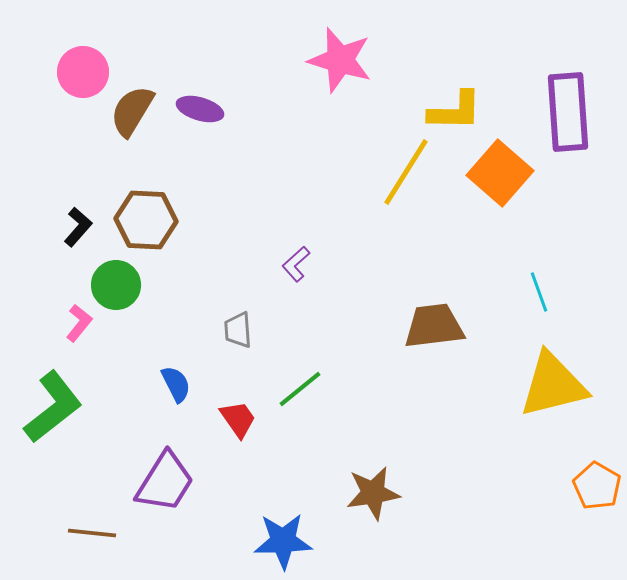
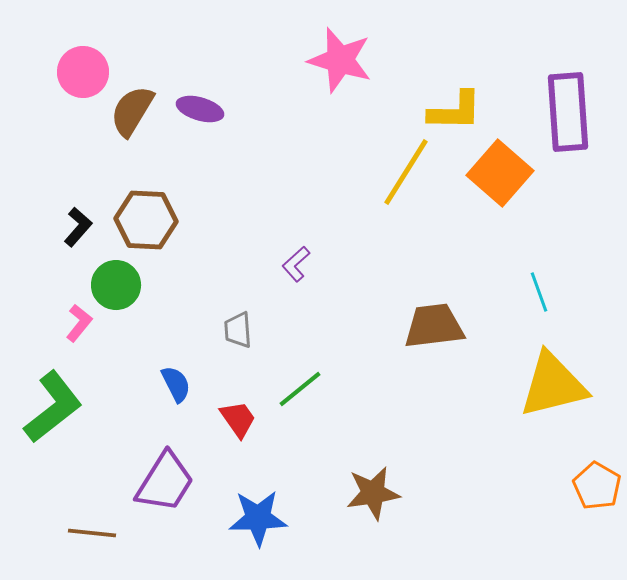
blue star: moved 25 px left, 23 px up
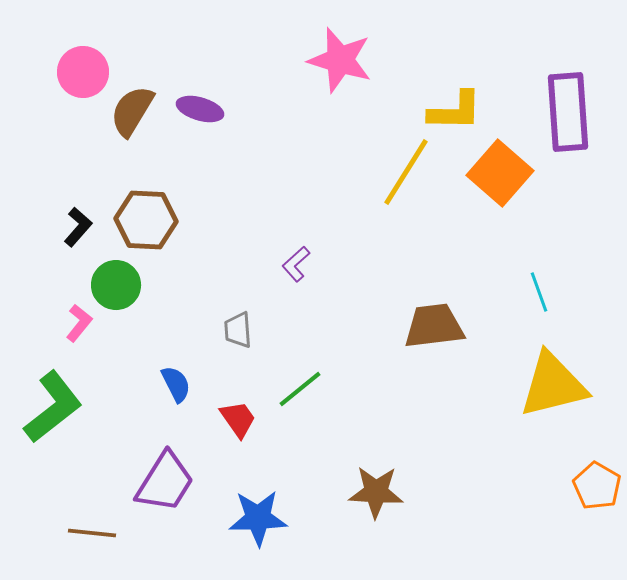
brown star: moved 3 px right, 1 px up; rotated 12 degrees clockwise
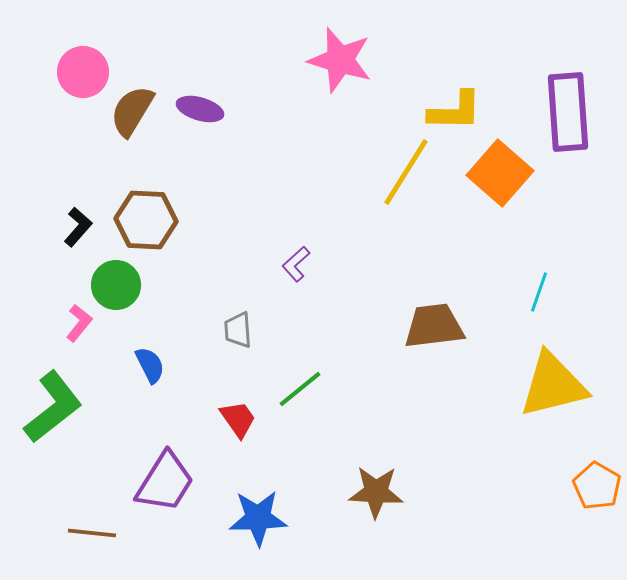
cyan line: rotated 39 degrees clockwise
blue semicircle: moved 26 px left, 19 px up
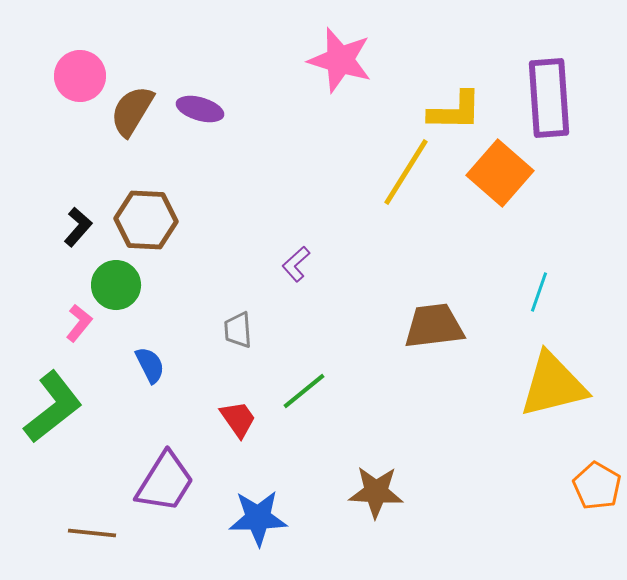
pink circle: moved 3 px left, 4 px down
purple rectangle: moved 19 px left, 14 px up
green line: moved 4 px right, 2 px down
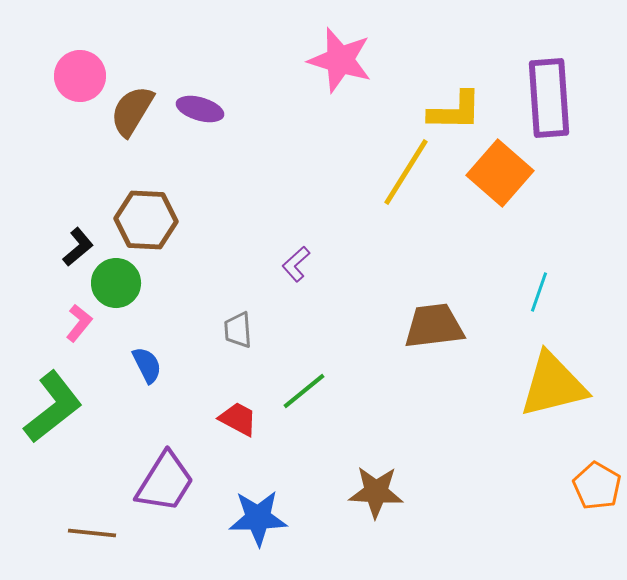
black L-shape: moved 20 px down; rotated 9 degrees clockwise
green circle: moved 2 px up
blue semicircle: moved 3 px left
red trapezoid: rotated 27 degrees counterclockwise
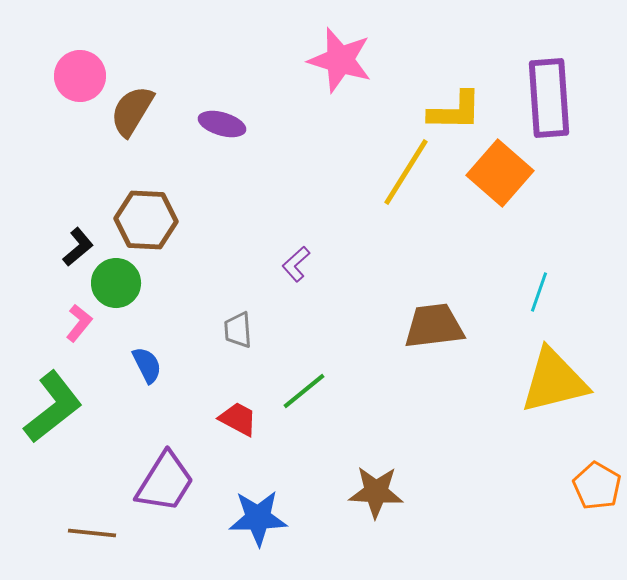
purple ellipse: moved 22 px right, 15 px down
yellow triangle: moved 1 px right, 4 px up
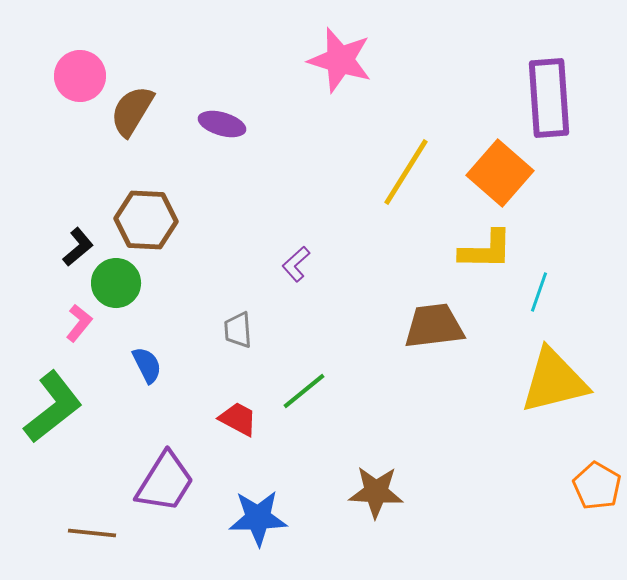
yellow L-shape: moved 31 px right, 139 px down
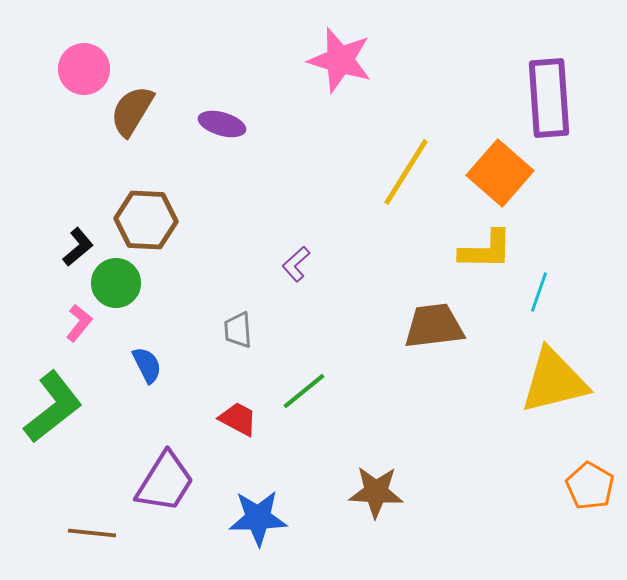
pink circle: moved 4 px right, 7 px up
orange pentagon: moved 7 px left
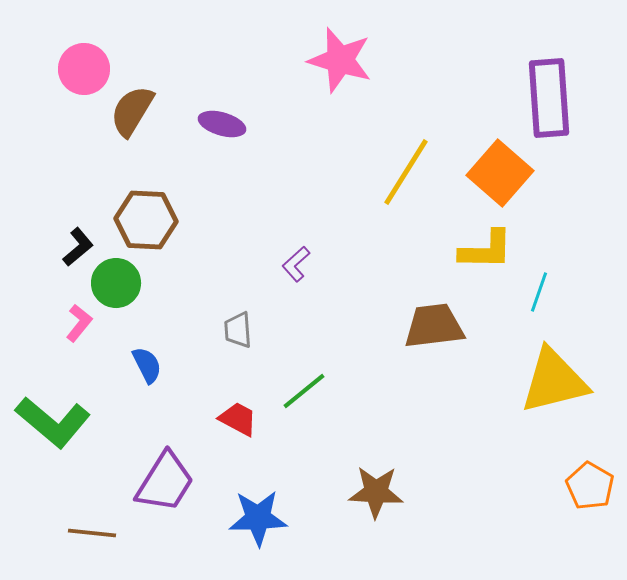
green L-shape: moved 15 px down; rotated 78 degrees clockwise
